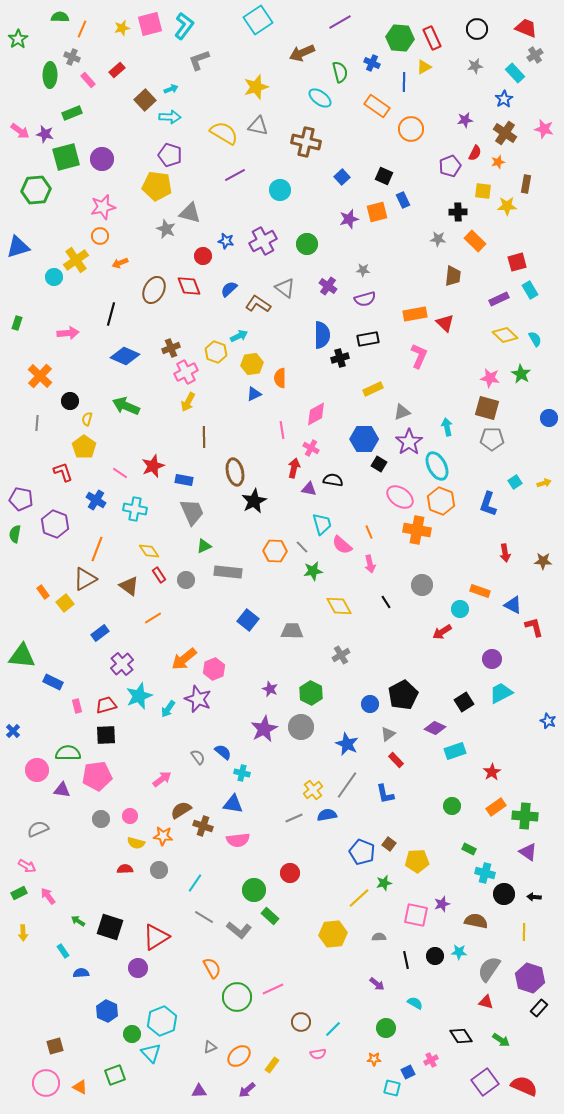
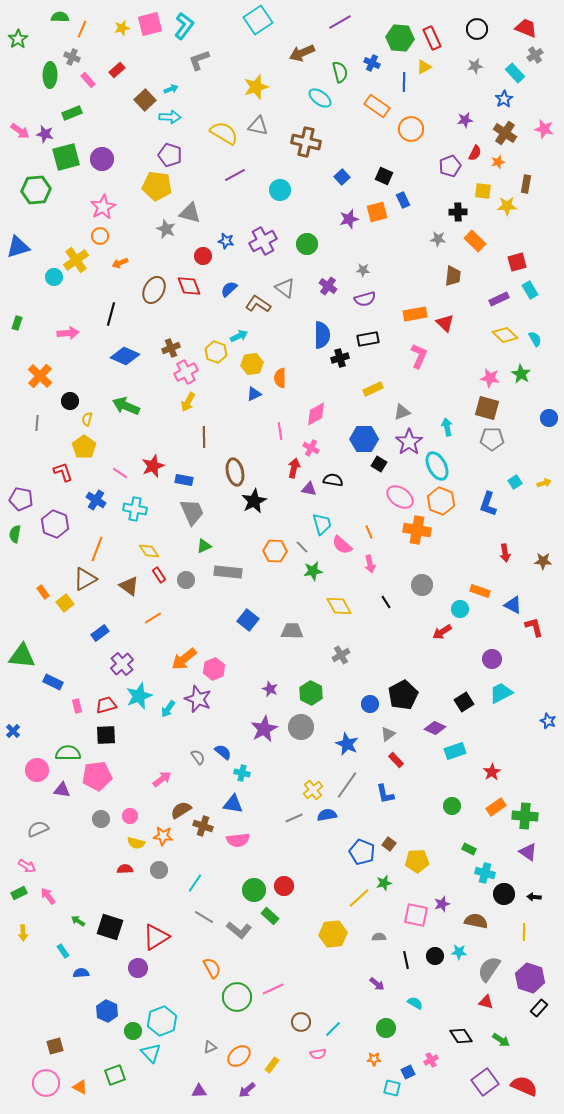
pink star at (103, 207): rotated 15 degrees counterclockwise
pink line at (282, 430): moved 2 px left, 1 px down
red circle at (290, 873): moved 6 px left, 13 px down
green circle at (132, 1034): moved 1 px right, 3 px up
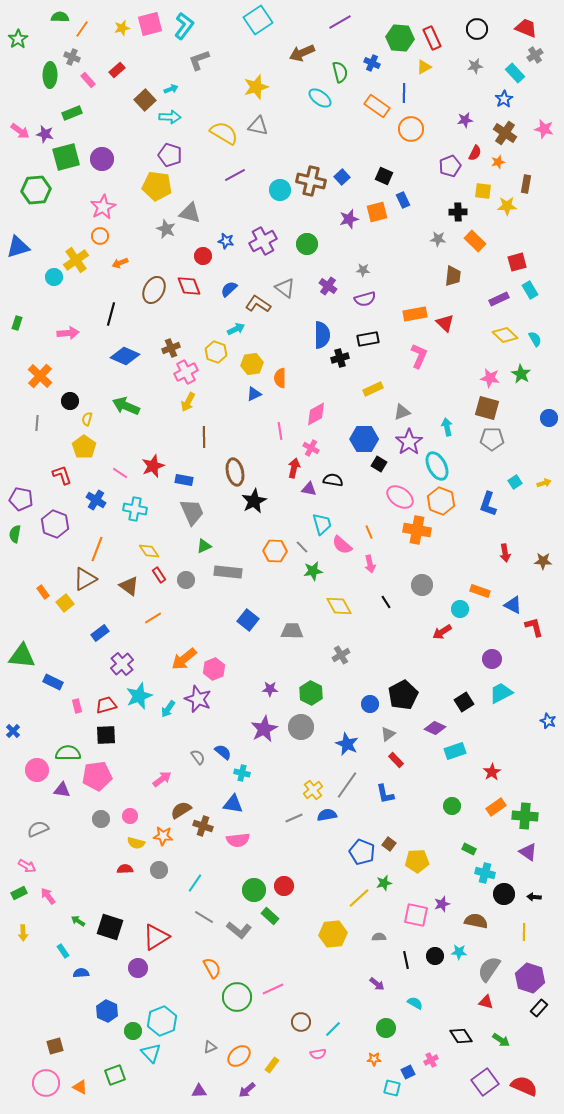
orange line at (82, 29): rotated 12 degrees clockwise
blue line at (404, 82): moved 11 px down
brown cross at (306, 142): moved 5 px right, 39 px down
cyan arrow at (239, 336): moved 3 px left, 7 px up
red L-shape at (63, 472): moved 1 px left, 3 px down
purple star at (270, 689): rotated 21 degrees counterclockwise
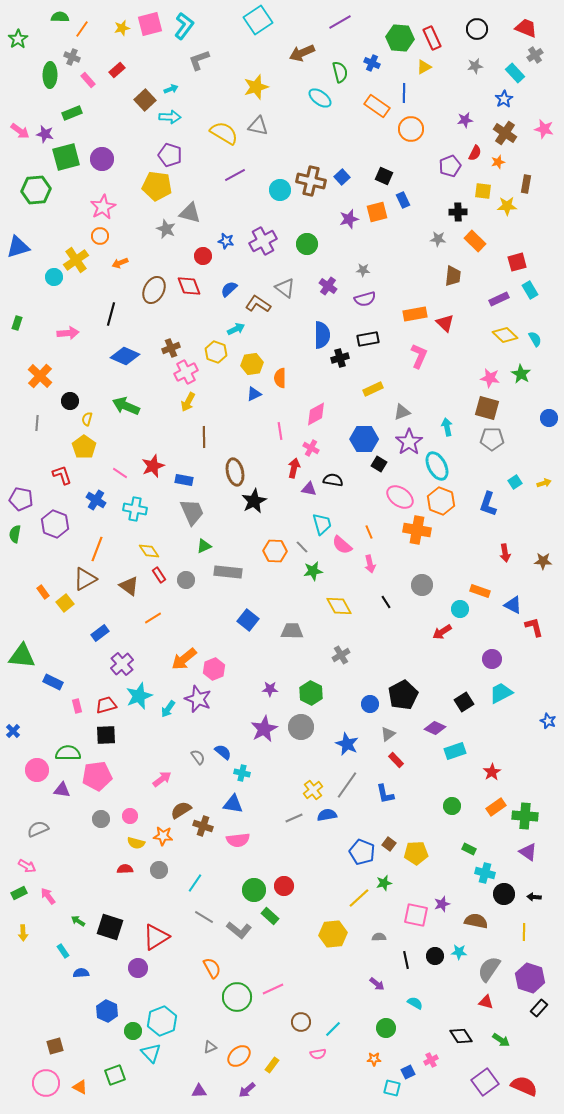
yellow pentagon at (417, 861): moved 1 px left, 8 px up
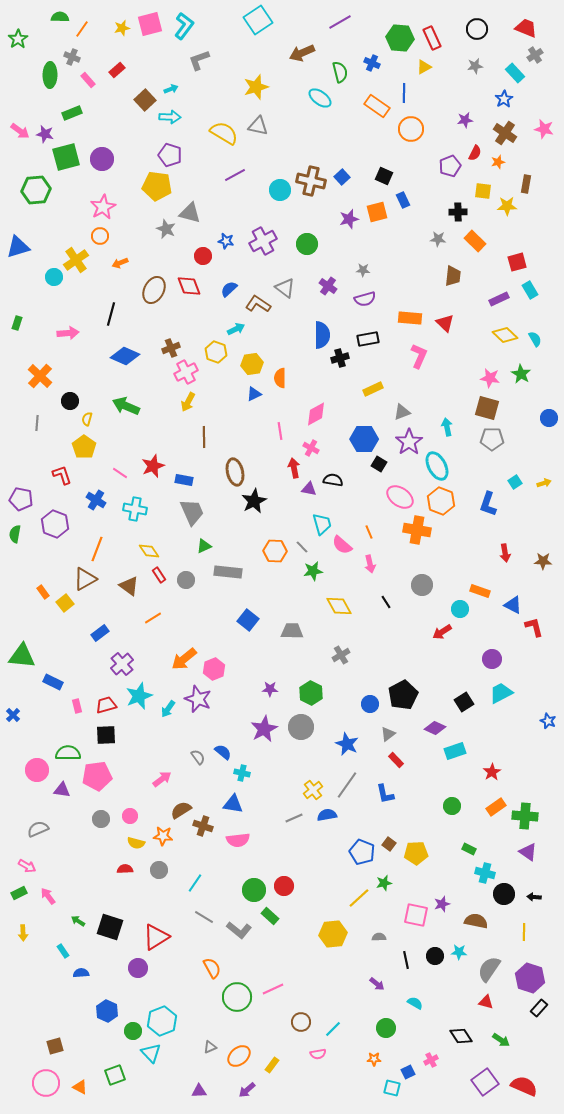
orange rectangle at (415, 314): moved 5 px left, 4 px down; rotated 15 degrees clockwise
red arrow at (294, 468): rotated 24 degrees counterclockwise
blue cross at (13, 731): moved 16 px up
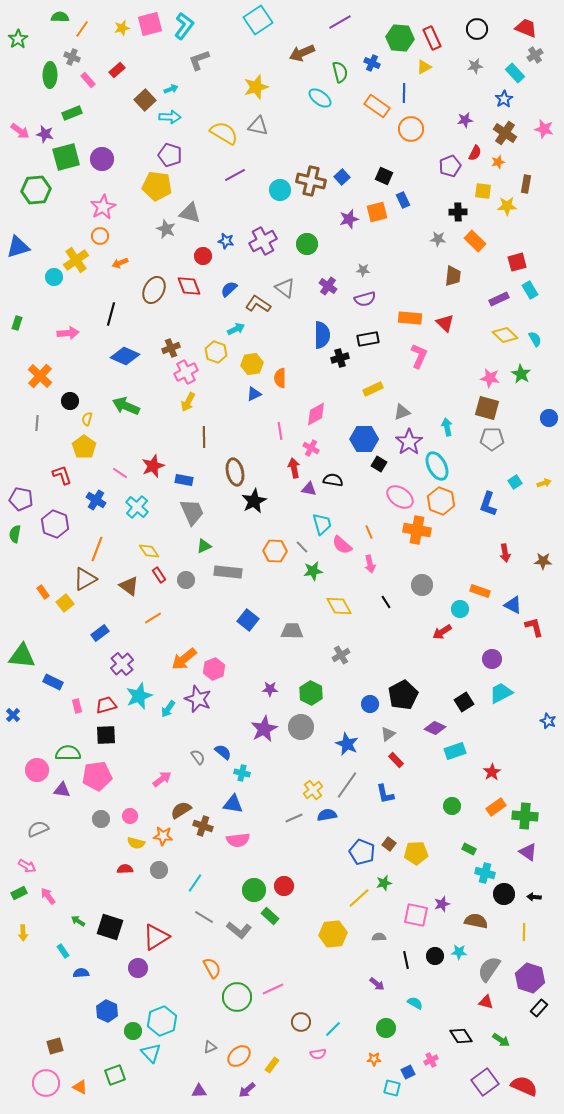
cyan cross at (135, 509): moved 2 px right, 2 px up; rotated 30 degrees clockwise
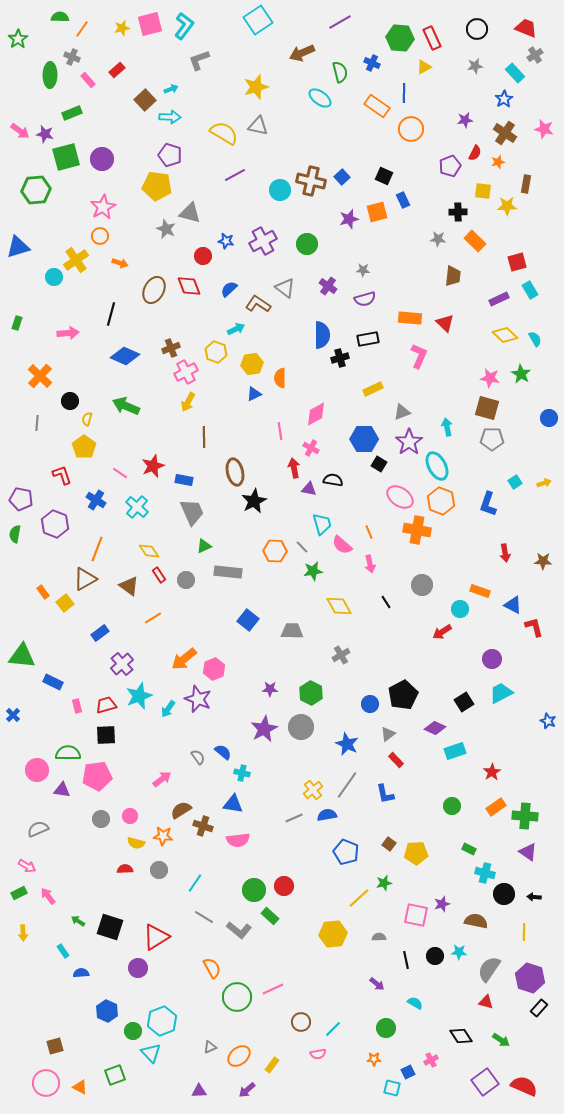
orange arrow at (120, 263): rotated 140 degrees counterclockwise
blue pentagon at (362, 852): moved 16 px left
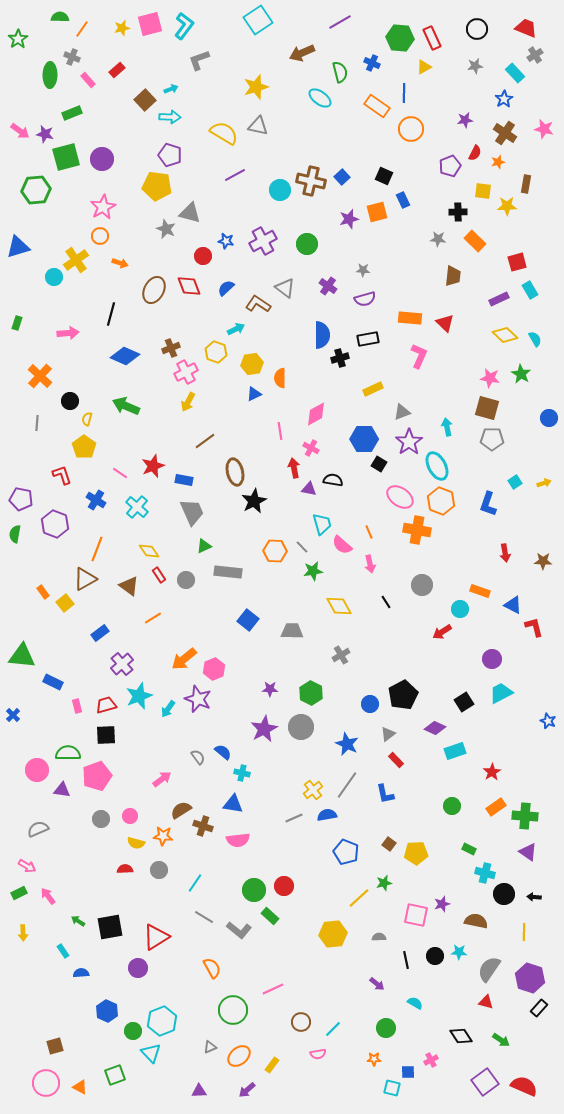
blue semicircle at (229, 289): moved 3 px left, 1 px up
brown line at (204, 437): moved 1 px right, 4 px down; rotated 55 degrees clockwise
pink pentagon at (97, 776): rotated 12 degrees counterclockwise
black square at (110, 927): rotated 28 degrees counterclockwise
green circle at (237, 997): moved 4 px left, 13 px down
blue square at (408, 1072): rotated 24 degrees clockwise
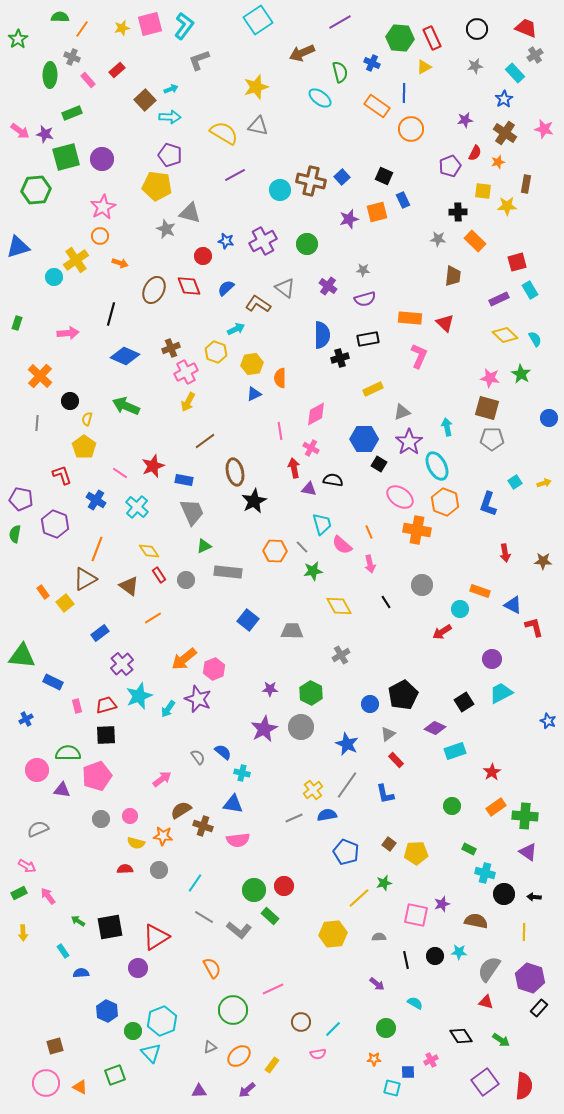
orange hexagon at (441, 501): moved 4 px right, 1 px down
blue cross at (13, 715): moved 13 px right, 4 px down; rotated 16 degrees clockwise
red semicircle at (524, 1086): rotated 72 degrees clockwise
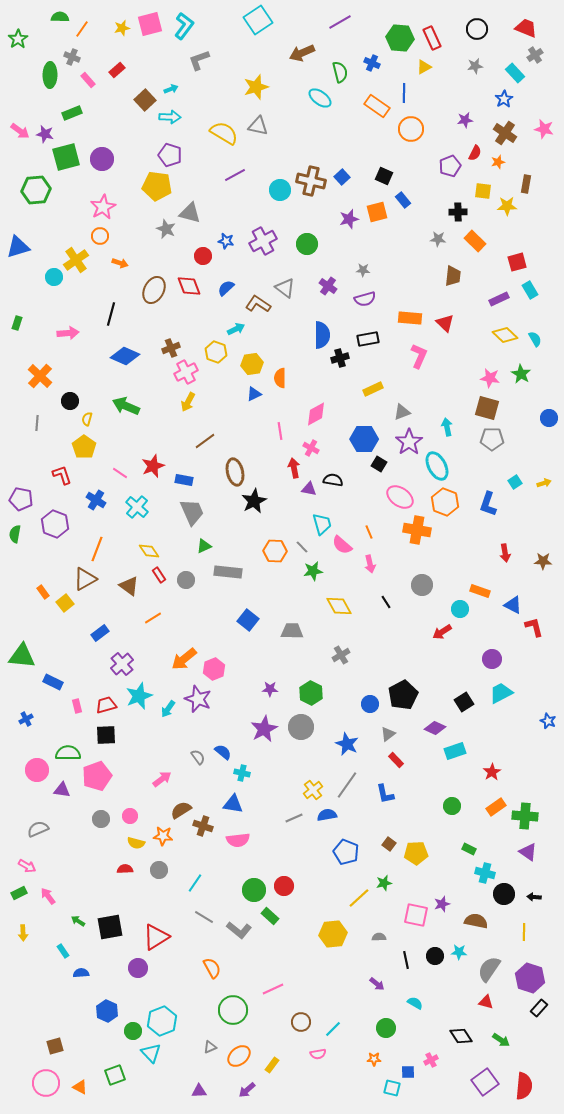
blue rectangle at (403, 200): rotated 14 degrees counterclockwise
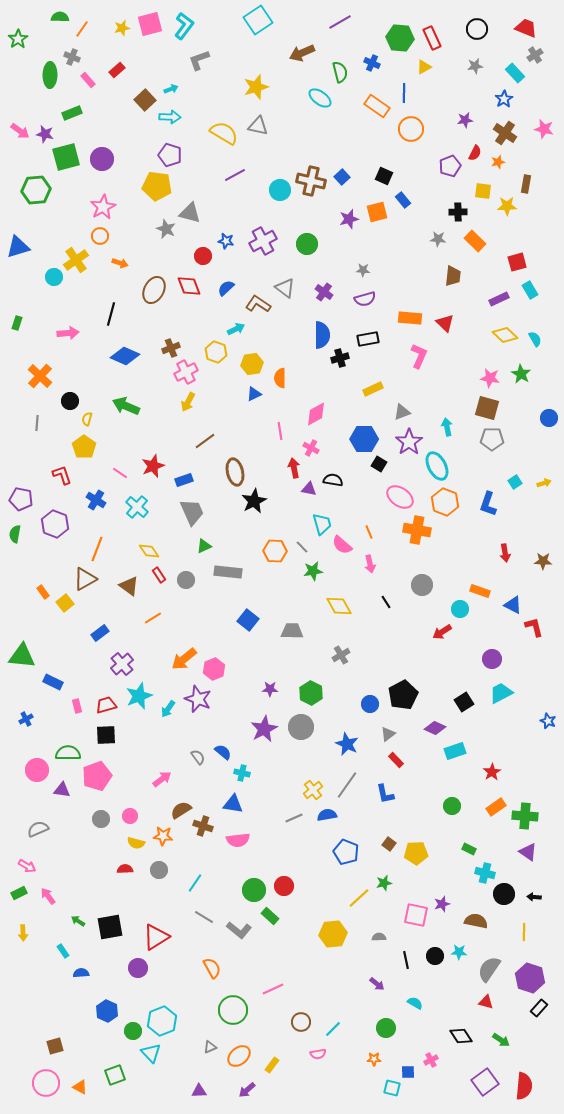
purple cross at (328, 286): moved 4 px left, 6 px down
blue rectangle at (184, 480): rotated 30 degrees counterclockwise
